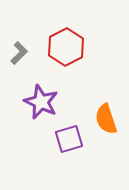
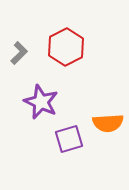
orange semicircle: moved 2 px right, 4 px down; rotated 76 degrees counterclockwise
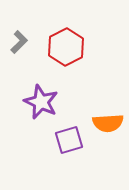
gray L-shape: moved 11 px up
purple square: moved 1 px down
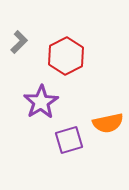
red hexagon: moved 9 px down
purple star: rotated 16 degrees clockwise
orange semicircle: rotated 8 degrees counterclockwise
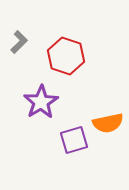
red hexagon: rotated 15 degrees counterclockwise
purple square: moved 5 px right
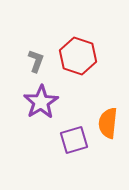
gray L-shape: moved 17 px right, 19 px down; rotated 25 degrees counterclockwise
red hexagon: moved 12 px right
orange semicircle: rotated 108 degrees clockwise
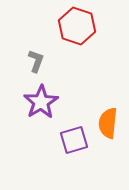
red hexagon: moved 1 px left, 30 px up
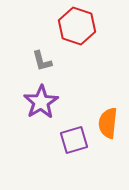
gray L-shape: moved 6 px right; rotated 145 degrees clockwise
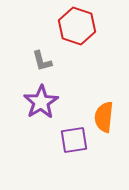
orange semicircle: moved 4 px left, 6 px up
purple square: rotated 8 degrees clockwise
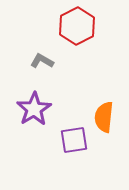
red hexagon: rotated 15 degrees clockwise
gray L-shape: rotated 135 degrees clockwise
purple star: moved 7 px left, 7 px down
